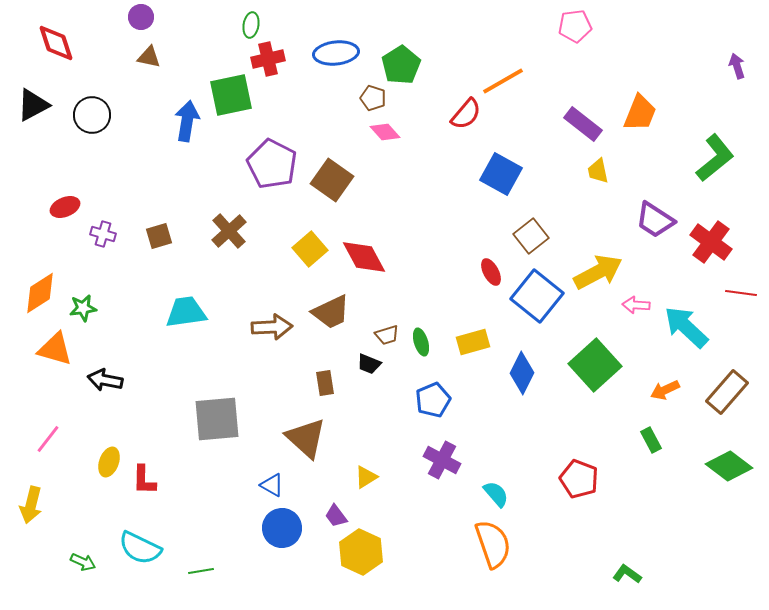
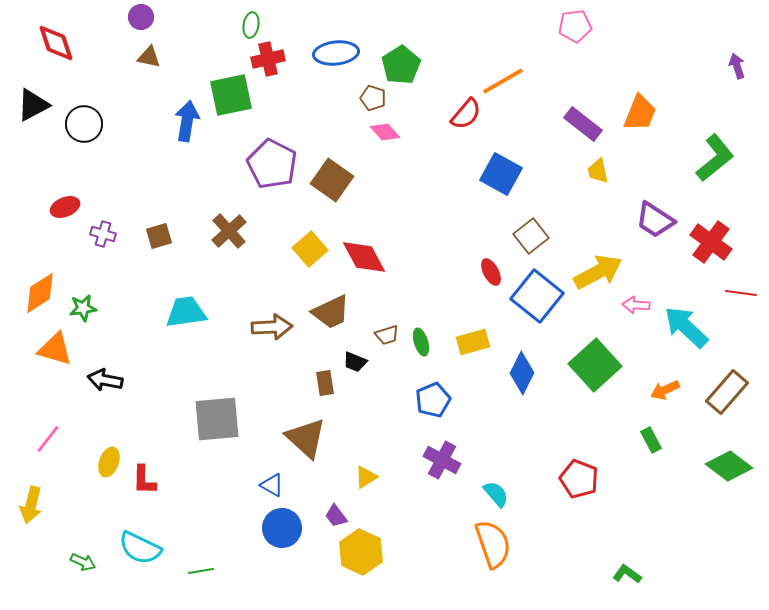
black circle at (92, 115): moved 8 px left, 9 px down
black trapezoid at (369, 364): moved 14 px left, 2 px up
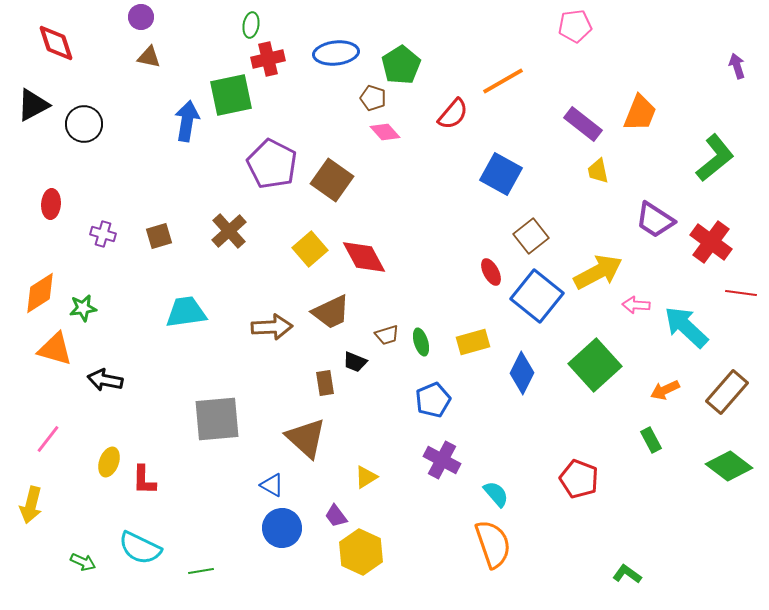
red semicircle at (466, 114): moved 13 px left
red ellipse at (65, 207): moved 14 px left, 3 px up; rotated 64 degrees counterclockwise
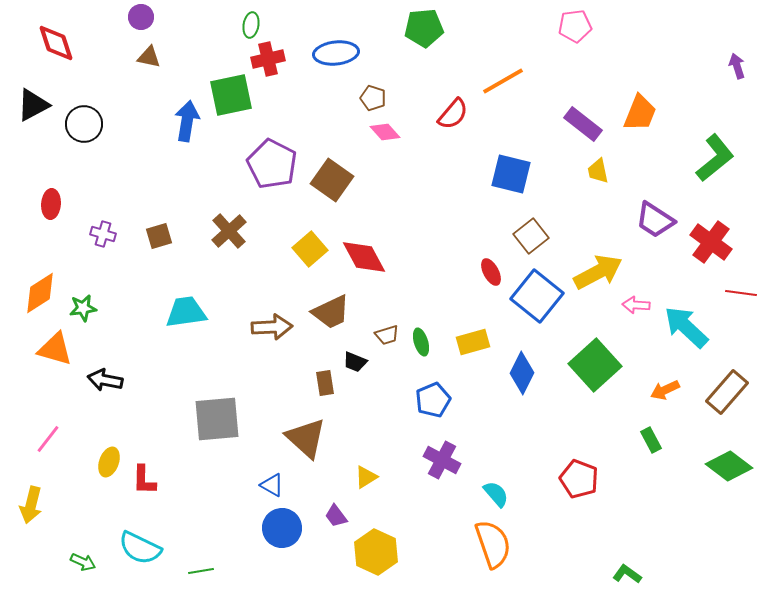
green pentagon at (401, 65): moved 23 px right, 37 px up; rotated 27 degrees clockwise
blue square at (501, 174): moved 10 px right; rotated 15 degrees counterclockwise
yellow hexagon at (361, 552): moved 15 px right
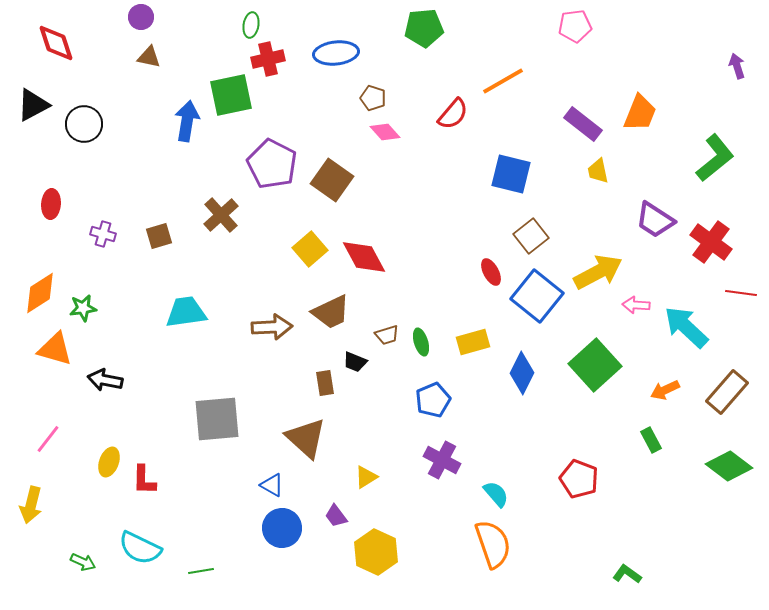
brown cross at (229, 231): moved 8 px left, 16 px up
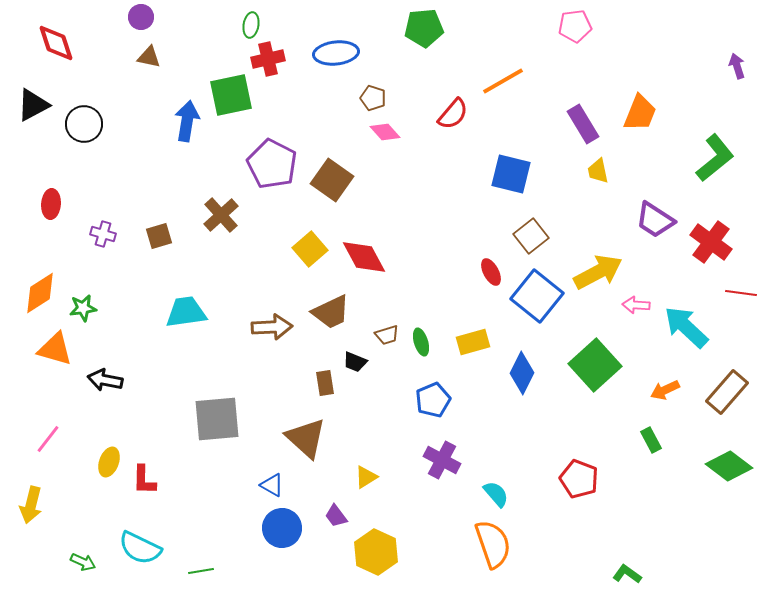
purple rectangle at (583, 124): rotated 21 degrees clockwise
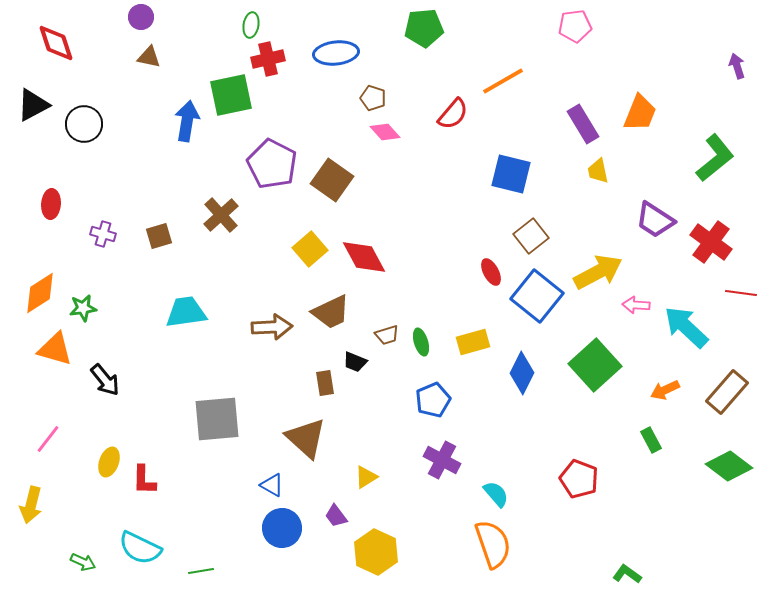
black arrow at (105, 380): rotated 140 degrees counterclockwise
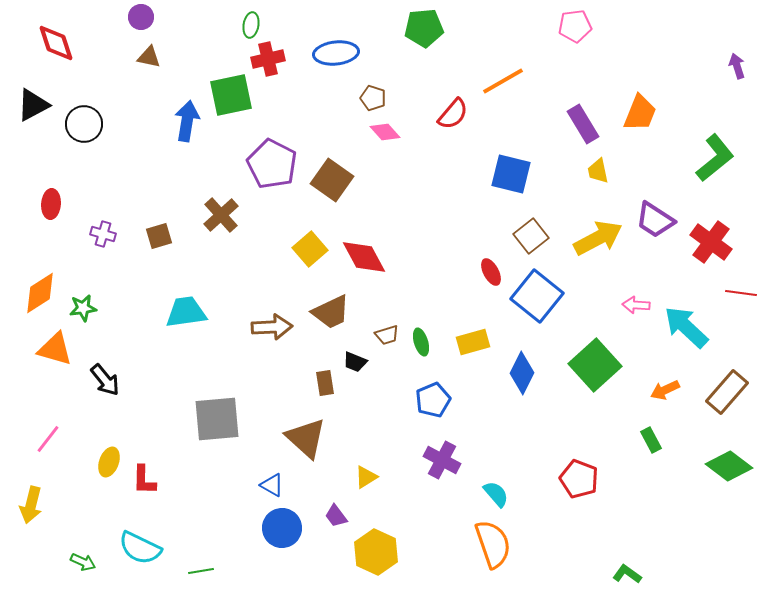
yellow arrow at (598, 272): moved 34 px up
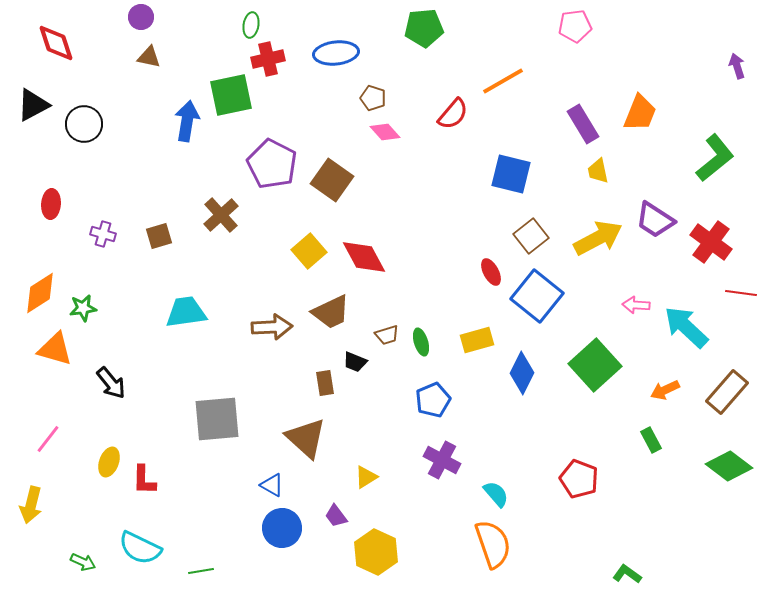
yellow square at (310, 249): moved 1 px left, 2 px down
yellow rectangle at (473, 342): moved 4 px right, 2 px up
black arrow at (105, 380): moved 6 px right, 3 px down
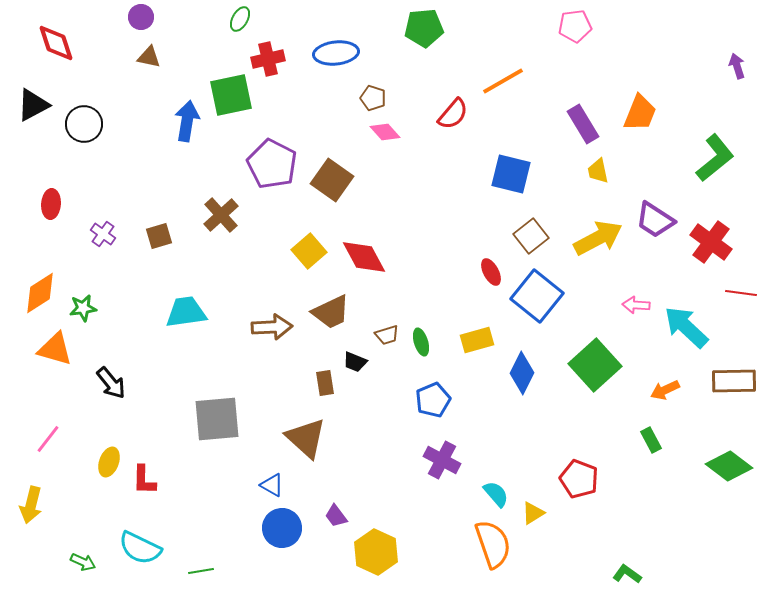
green ellipse at (251, 25): moved 11 px left, 6 px up; rotated 20 degrees clockwise
purple cross at (103, 234): rotated 20 degrees clockwise
brown rectangle at (727, 392): moved 7 px right, 11 px up; rotated 48 degrees clockwise
yellow triangle at (366, 477): moved 167 px right, 36 px down
